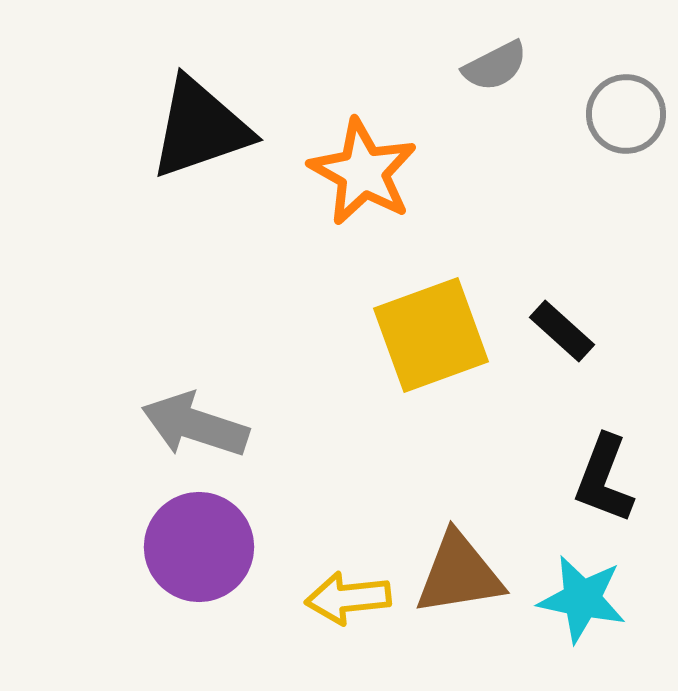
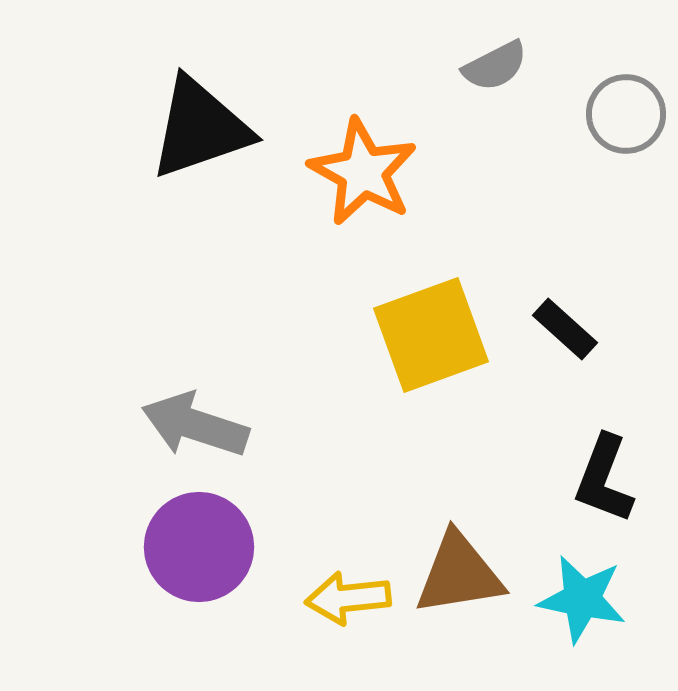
black rectangle: moved 3 px right, 2 px up
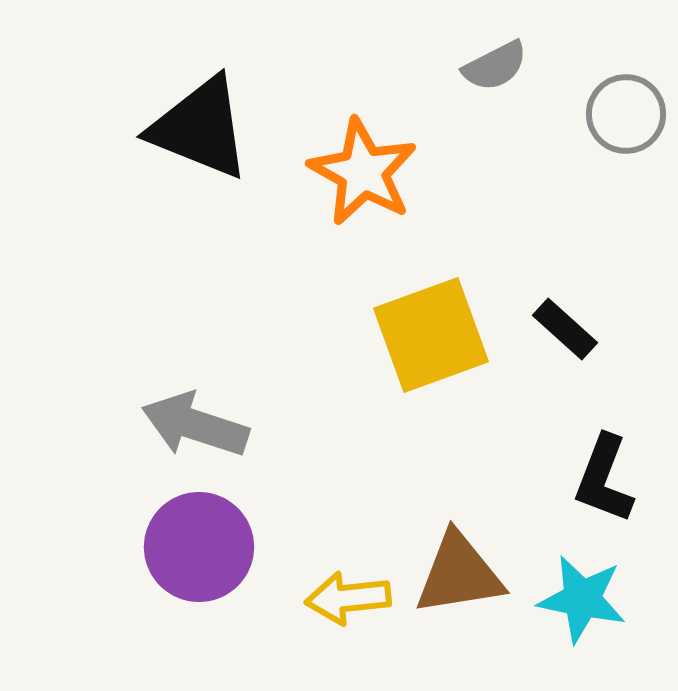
black triangle: rotated 41 degrees clockwise
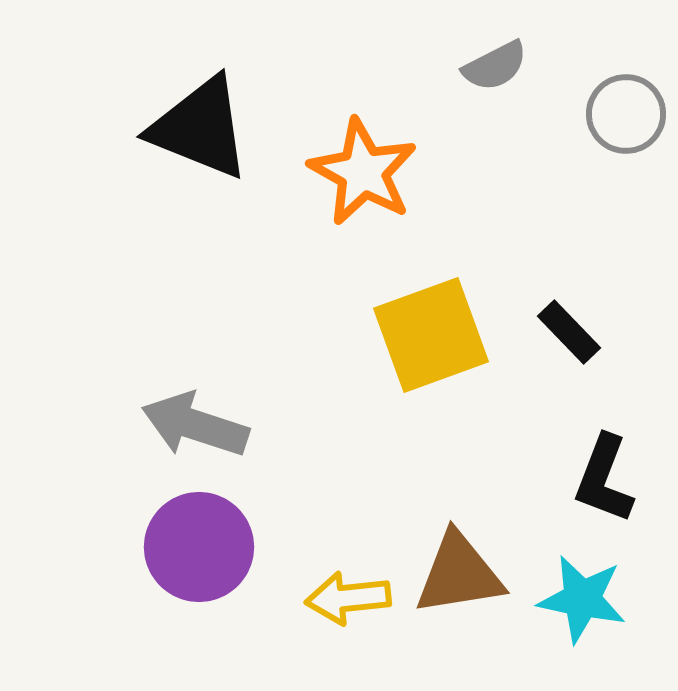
black rectangle: moved 4 px right, 3 px down; rotated 4 degrees clockwise
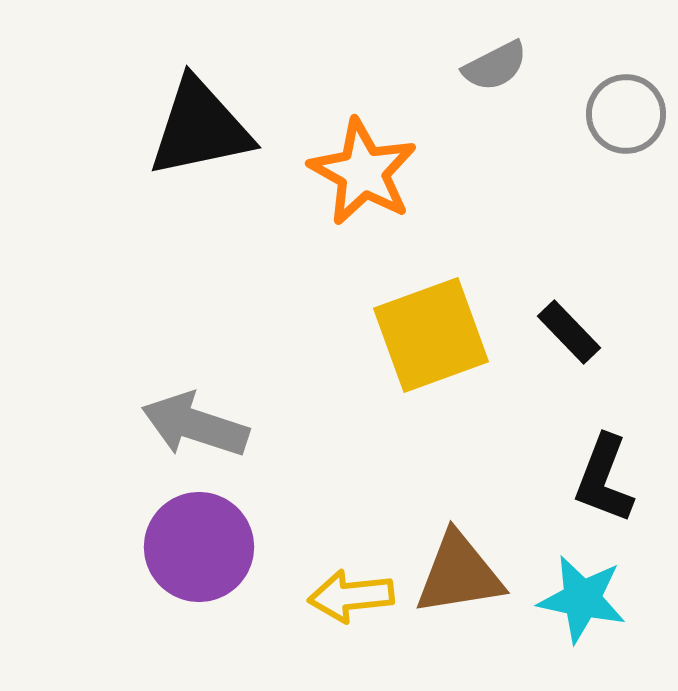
black triangle: rotated 34 degrees counterclockwise
yellow arrow: moved 3 px right, 2 px up
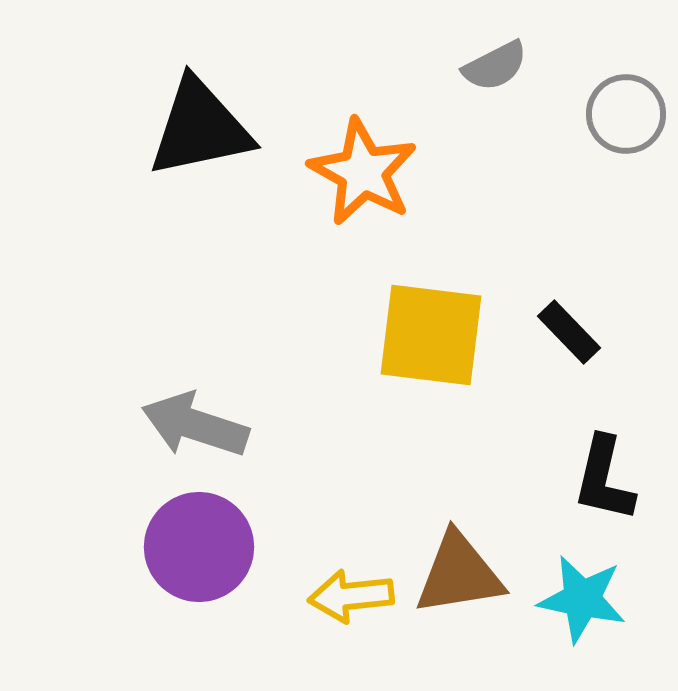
yellow square: rotated 27 degrees clockwise
black L-shape: rotated 8 degrees counterclockwise
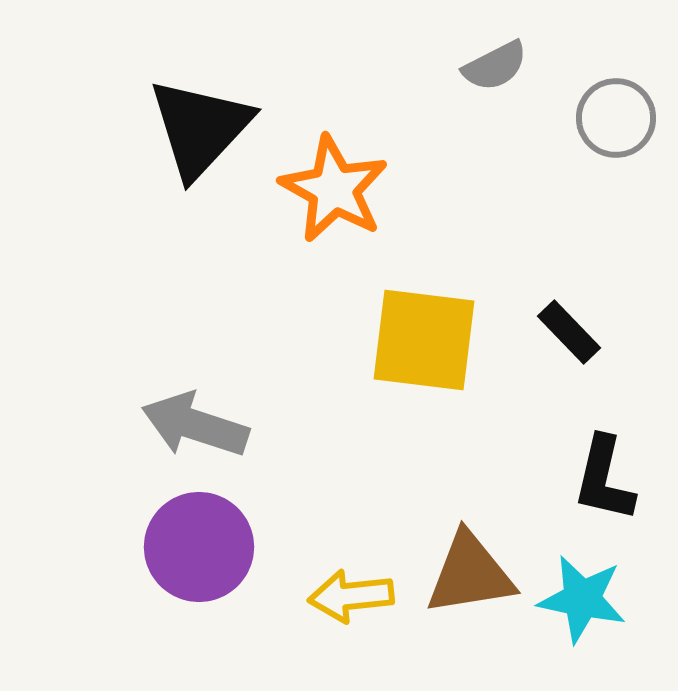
gray circle: moved 10 px left, 4 px down
black triangle: rotated 35 degrees counterclockwise
orange star: moved 29 px left, 17 px down
yellow square: moved 7 px left, 5 px down
brown triangle: moved 11 px right
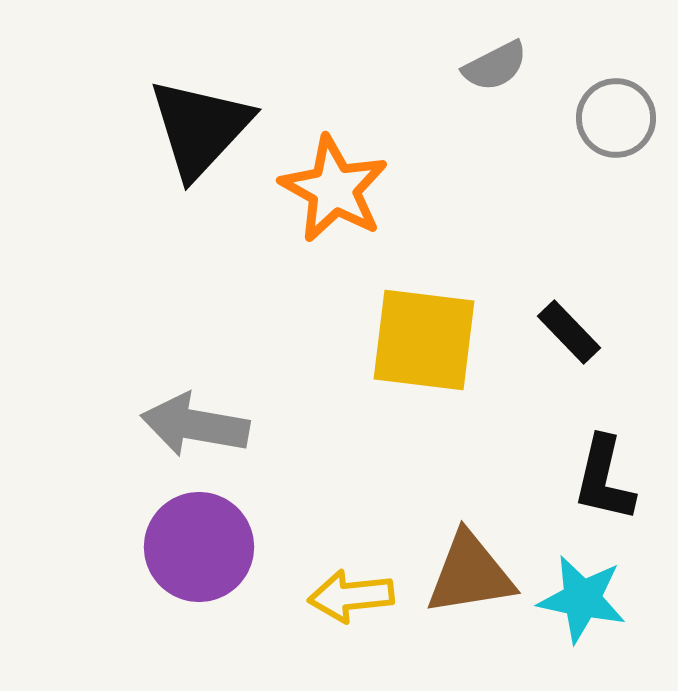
gray arrow: rotated 8 degrees counterclockwise
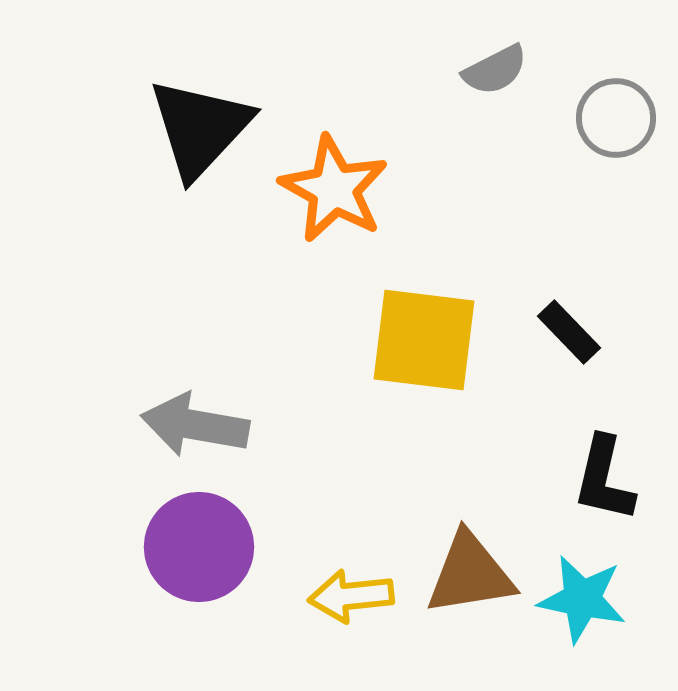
gray semicircle: moved 4 px down
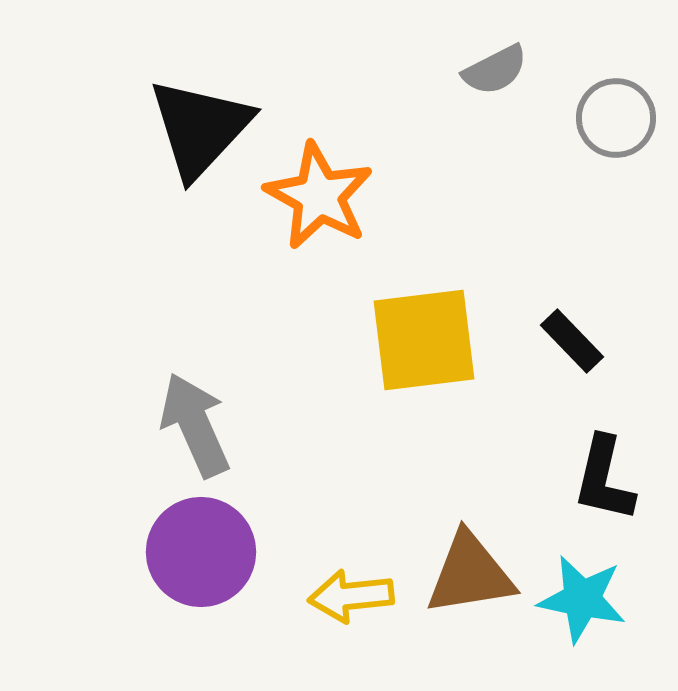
orange star: moved 15 px left, 7 px down
black rectangle: moved 3 px right, 9 px down
yellow square: rotated 14 degrees counterclockwise
gray arrow: rotated 56 degrees clockwise
purple circle: moved 2 px right, 5 px down
